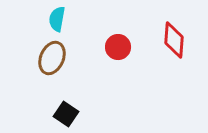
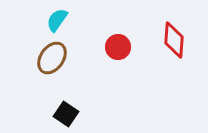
cyan semicircle: moved 1 px down; rotated 25 degrees clockwise
brown ellipse: rotated 12 degrees clockwise
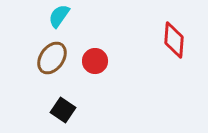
cyan semicircle: moved 2 px right, 4 px up
red circle: moved 23 px left, 14 px down
black square: moved 3 px left, 4 px up
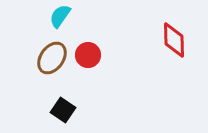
cyan semicircle: moved 1 px right
red diamond: rotated 6 degrees counterclockwise
red circle: moved 7 px left, 6 px up
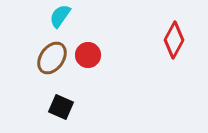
red diamond: rotated 30 degrees clockwise
black square: moved 2 px left, 3 px up; rotated 10 degrees counterclockwise
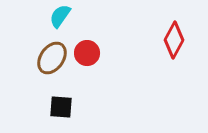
red circle: moved 1 px left, 2 px up
black square: rotated 20 degrees counterclockwise
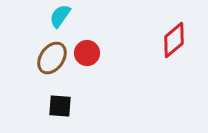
red diamond: rotated 21 degrees clockwise
black square: moved 1 px left, 1 px up
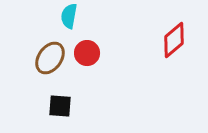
cyan semicircle: moved 9 px right; rotated 25 degrees counterclockwise
brown ellipse: moved 2 px left
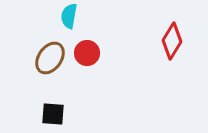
red diamond: moved 2 px left, 1 px down; rotated 18 degrees counterclockwise
black square: moved 7 px left, 8 px down
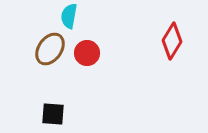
brown ellipse: moved 9 px up
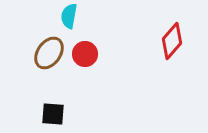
red diamond: rotated 9 degrees clockwise
brown ellipse: moved 1 px left, 4 px down
red circle: moved 2 px left, 1 px down
